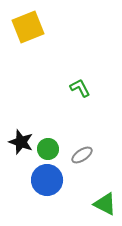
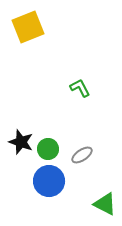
blue circle: moved 2 px right, 1 px down
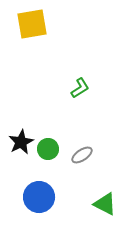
yellow square: moved 4 px right, 3 px up; rotated 12 degrees clockwise
green L-shape: rotated 85 degrees clockwise
black star: rotated 25 degrees clockwise
blue circle: moved 10 px left, 16 px down
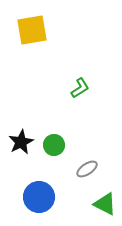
yellow square: moved 6 px down
green circle: moved 6 px right, 4 px up
gray ellipse: moved 5 px right, 14 px down
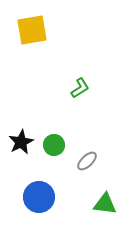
gray ellipse: moved 8 px up; rotated 10 degrees counterclockwise
green triangle: rotated 20 degrees counterclockwise
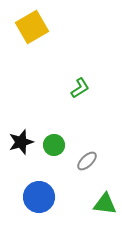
yellow square: moved 3 px up; rotated 20 degrees counterclockwise
black star: rotated 10 degrees clockwise
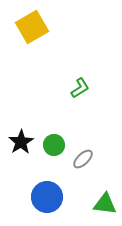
black star: rotated 15 degrees counterclockwise
gray ellipse: moved 4 px left, 2 px up
blue circle: moved 8 px right
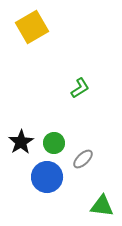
green circle: moved 2 px up
blue circle: moved 20 px up
green triangle: moved 3 px left, 2 px down
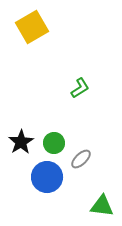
gray ellipse: moved 2 px left
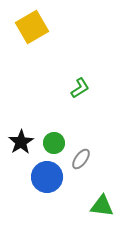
gray ellipse: rotated 10 degrees counterclockwise
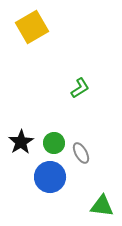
gray ellipse: moved 6 px up; rotated 65 degrees counterclockwise
blue circle: moved 3 px right
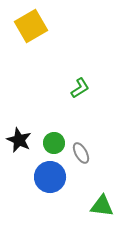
yellow square: moved 1 px left, 1 px up
black star: moved 2 px left, 2 px up; rotated 15 degrees counterclockwise
